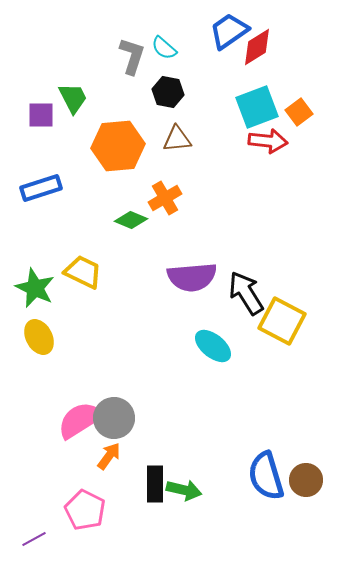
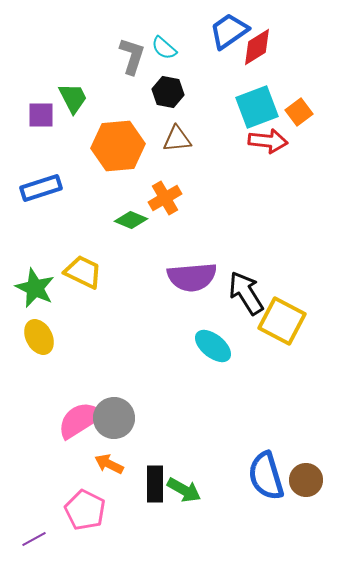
orange arrow: moved 8 px down; rotated 100 degrees counterclockwise
green arrow: rotated 16 degrees clockwise
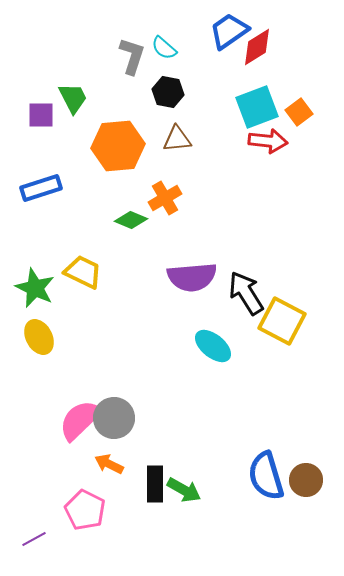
pink semicircle: rotated 12 degrees counterclockwise
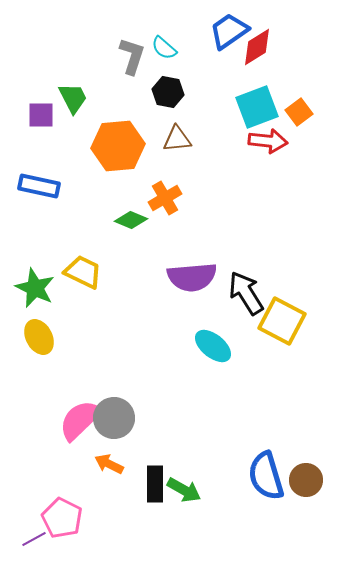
blue rectangle: moved 2 px left, 2 px up; rotated 30 degrees clockwise
pink pentagon: moved 23 px left, 8 px down
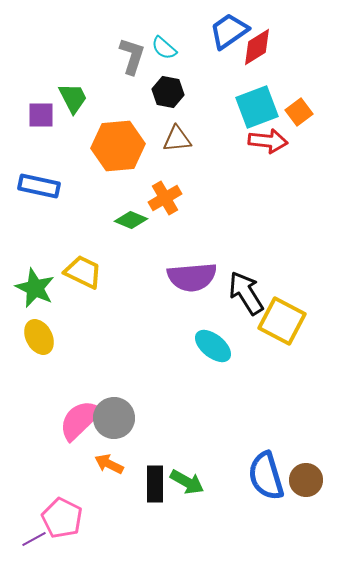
green arrow: moved 3 px right, 8 px up
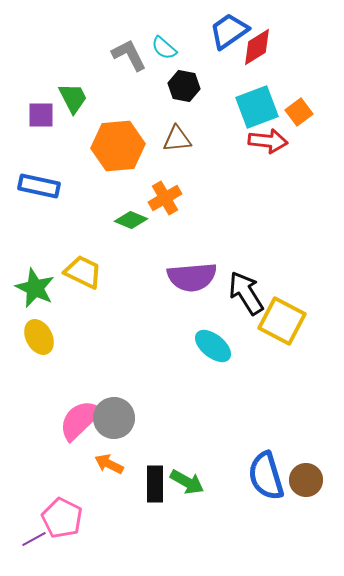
gray L-shape: moved 3 px left, 1 px up; rotated 45 degrees counterclockwise
black hexagon: moved 16 px right, 6 px up
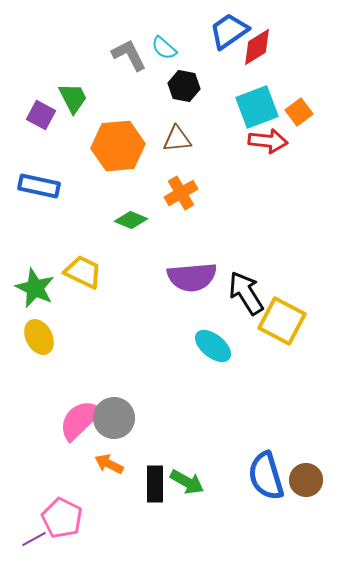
purple square: rotated 28 degrees clockwise
orange cross: moved 16 px right, 5 px up
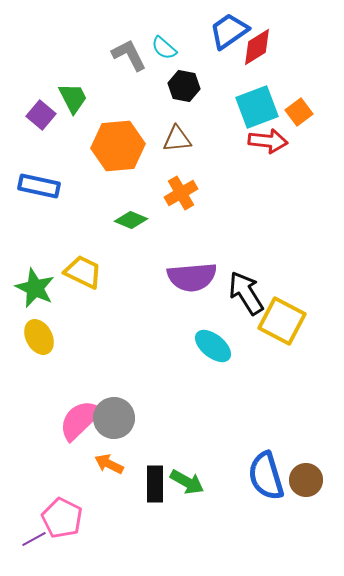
purple square: rotated 12 degrees clockwise
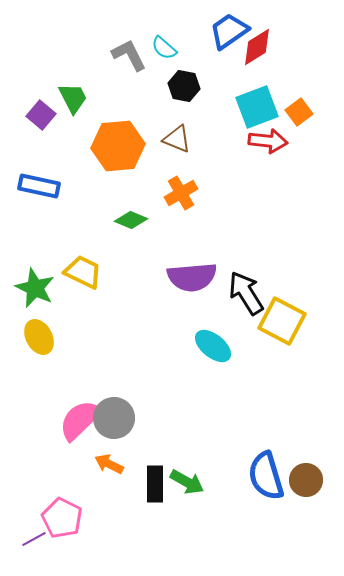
brown triangle: rotated 28 degrees clockwise
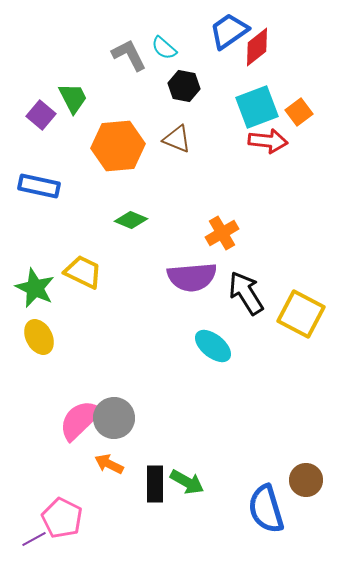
red diamond: rotated 6 degrees counterclockwise
orange cross: moved 41 px right, 40 px down
yellow square: moved 19 px right, 7 px up
blue semicircle: moved 33 px down
